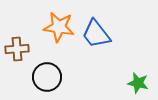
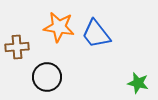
brown cross: moved 2 px up
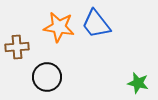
blue trapezoid: moved 10 px up
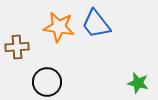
black circle: moved 5 px down
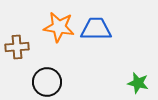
blue trapezoid: moved 5 px down; rotated 128 degrees clockwise
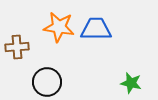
green star: moved 7 px left
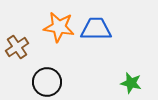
brown cross: rotated 30 degrees counterclockwise
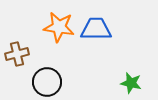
brown cross: moved 7 px down; rotated 20 degrees clockwise
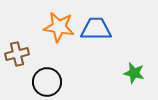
green star: moved 3 px right, 10 px up
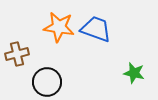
blue trapezoid: rotated 20 degrees clockwise
